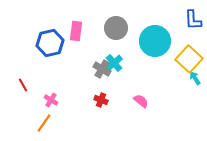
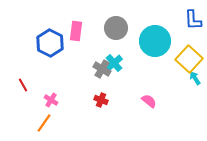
blue hexagon: rotated 20 degrees counterclockwise
pink semicircle: moved 8 px right
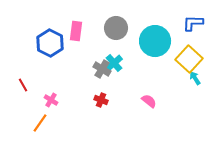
blue L-shape: moved 3 px down; rotated 95 degrees clockwise
orange line: moved 4 px left
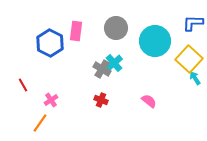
pink cross: rotated 24 degrees clockwise
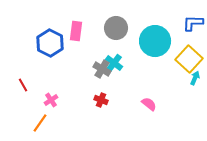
cyan cross: rotated 12 degrees counterclockwise
cyan arrow: rotated 56 degrees clockwise
pink semicircle: moved 3 px down
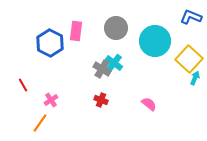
blue L-shape: moved 2 px left, 6 px up; rotated 20 degrees clockwise
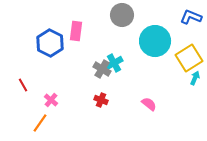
gray circle: moved 6 px right, 13 px up
yellow square: moved 1 px up; rotated 16 degrees clockwise
cyan cross: rotated 24 degrees clockwise
pink cross: rotated 16 degrees counterclockwise
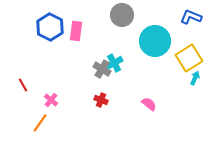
blue hexagon: moved 16 px up
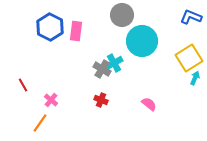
cyan circle: moved 13 px left
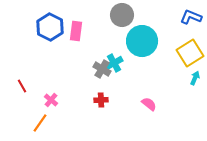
yellow square: moved 1 px right, 5 px up
red line: moved 1 px left, 1 px down
red cross: rotated 24 degrees counterclockwise
